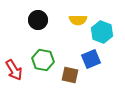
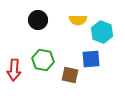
blue square: rotated 18 degrees clockwise
red arrow: rotated 35 degrees clockwise
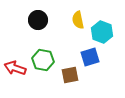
yellow semicircle: rotated 78 degrees clockwise
blue square: moved 1 px left, 2 px up; rotated 12 degrees counterclockwise
red arrow: moved 1 px right, 2 px up; rotated 105 degrees clockwise
brown square: rotated 24 degrees counterclockwise
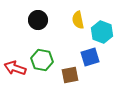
green hexagon: moved 1 px left
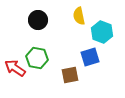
yellow semicircle: moved 1 px right, 4 px up
green hexagon: moved 5 px left, 2 px up
red arrow: rotated 15 degrees clockwise
